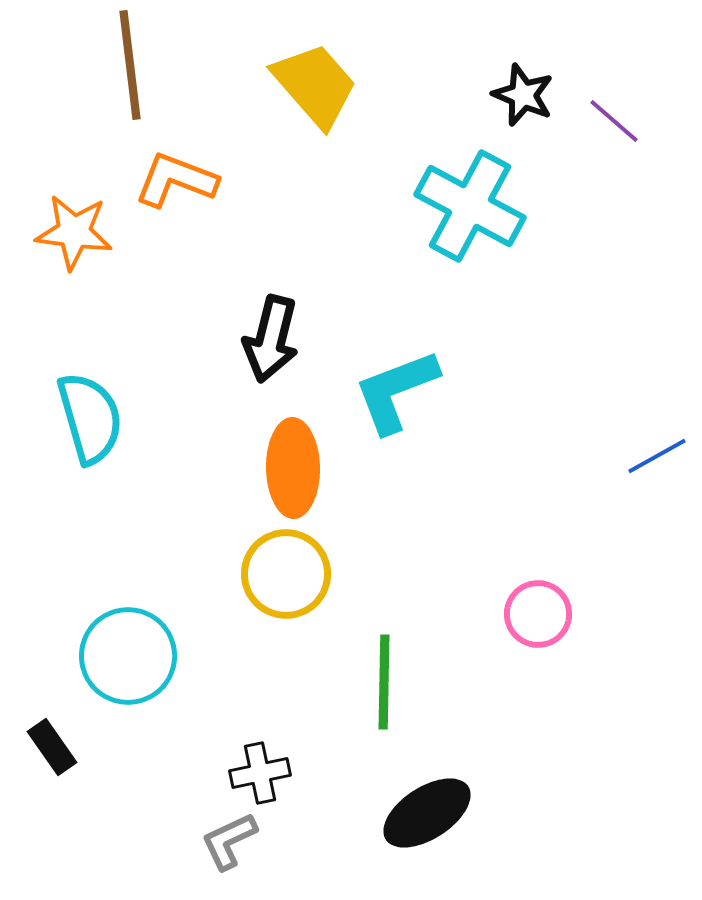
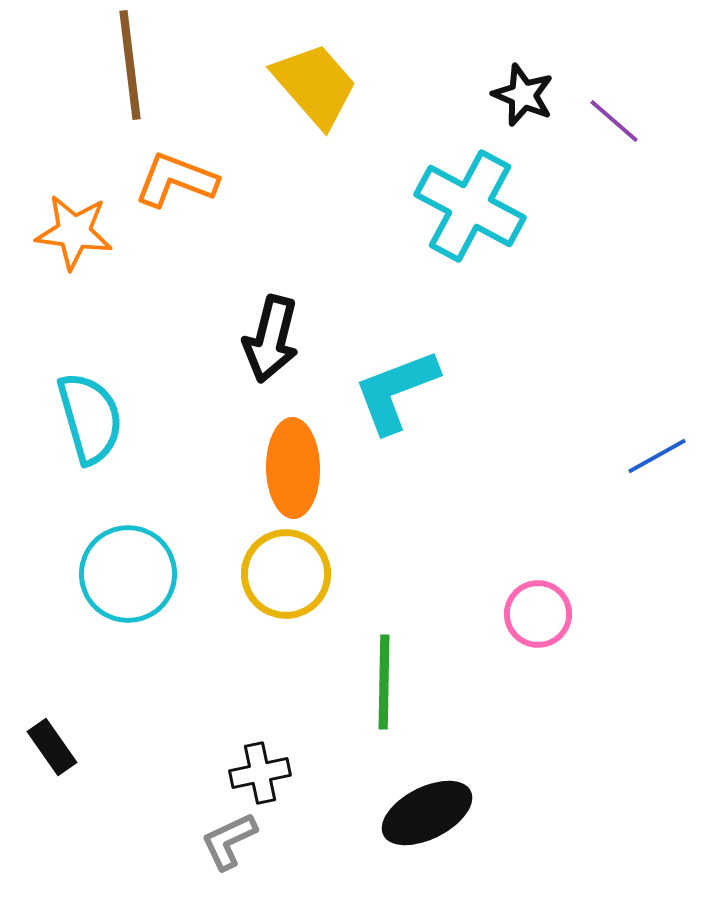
cyan circle: moved 82 px up
black ellipse: rotated 6 degrees clockwise
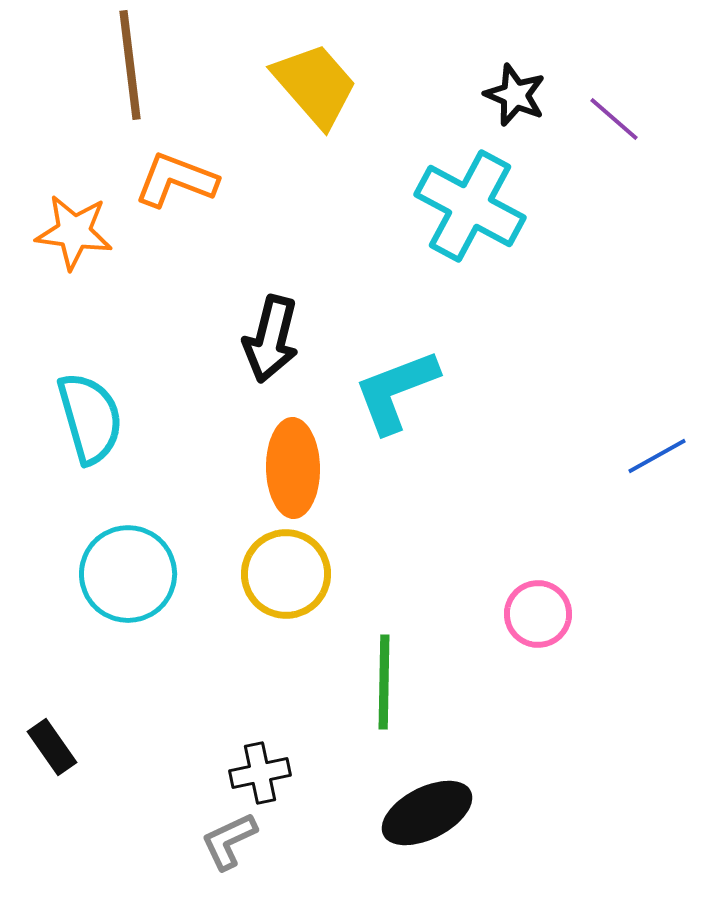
black star: moved 8 px left
purple line: moved 2 px up
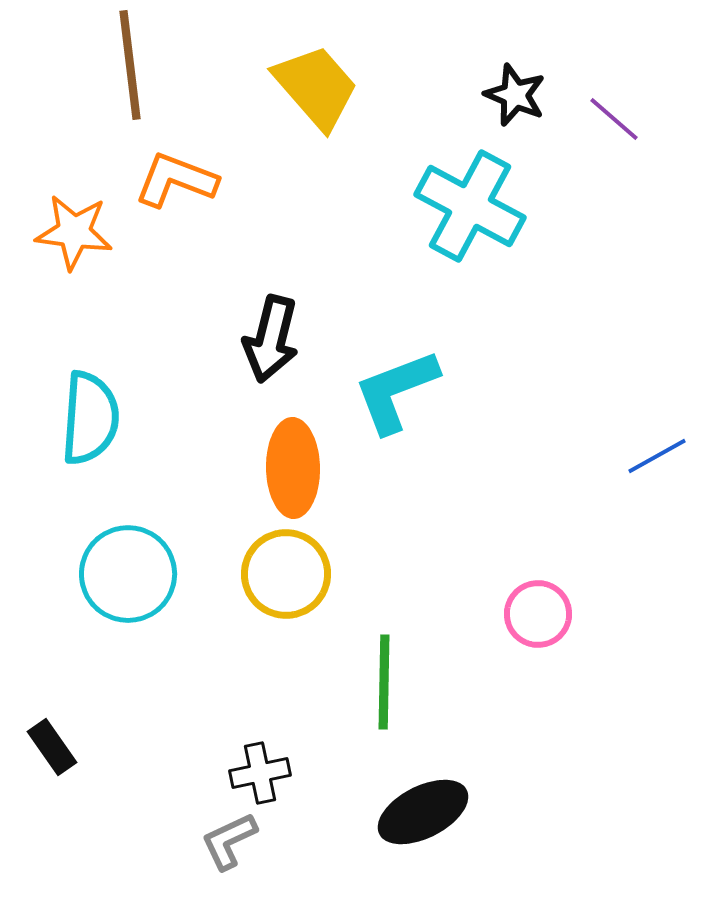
yellow trapezoid: moved 1 px right, 2 px down
cyan semicircle: rotated 20 degrees clockwise
black ellipse: moved 4 px left, 1 px up
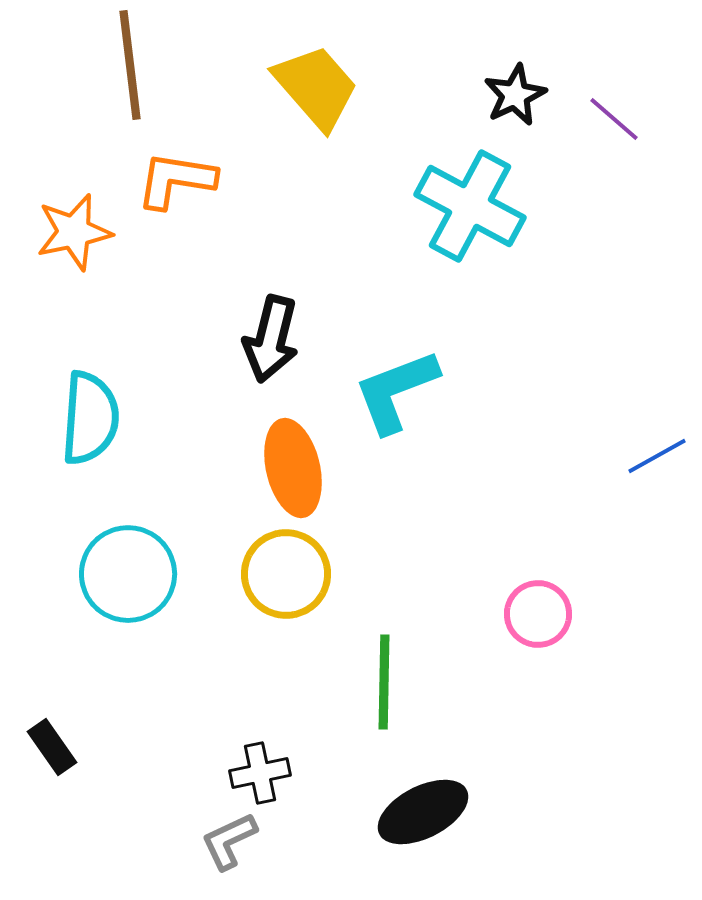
black star: rotated 24 degrees clockwise
orange L-shape: rotated 12 degrees counterclockwise
orange star: rotated 20 degrees counterclockwise
orange ellipse: rotated 12 degrees counterclockwise
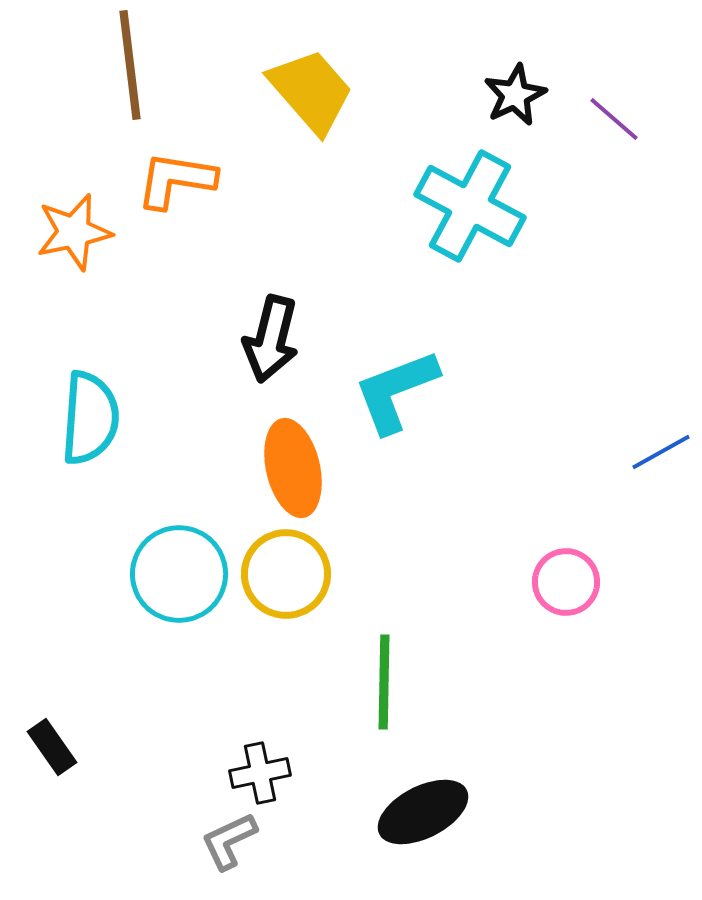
yellow trapezoid: moved 5 px left, 4 px down
blue line: moved 4 px right, 4 px up
cyan circle: moved 51 px right
pink circle: moved 28 px right, 32 px up
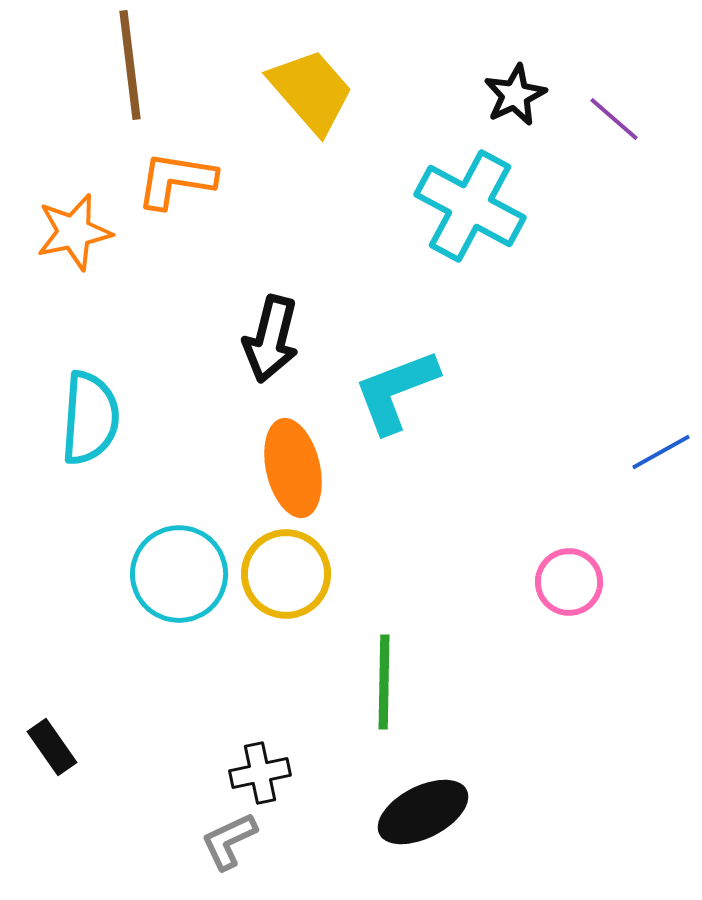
pink circle: moved 3 px right
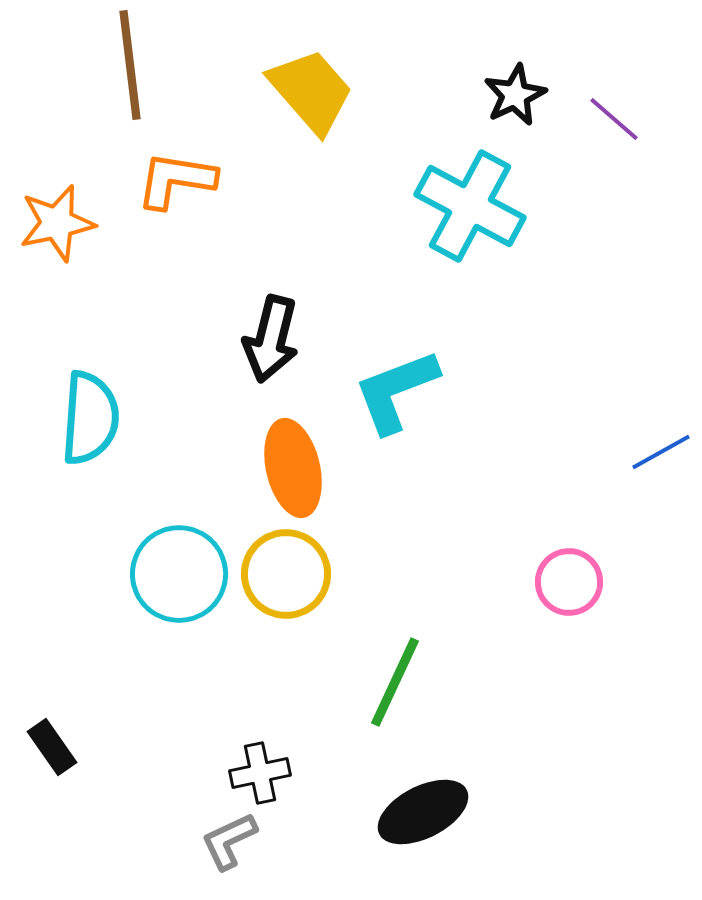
orange star: moved 17 px left, 9 px up
green line: moved 11 px right; rotated 24 degrees clockwise
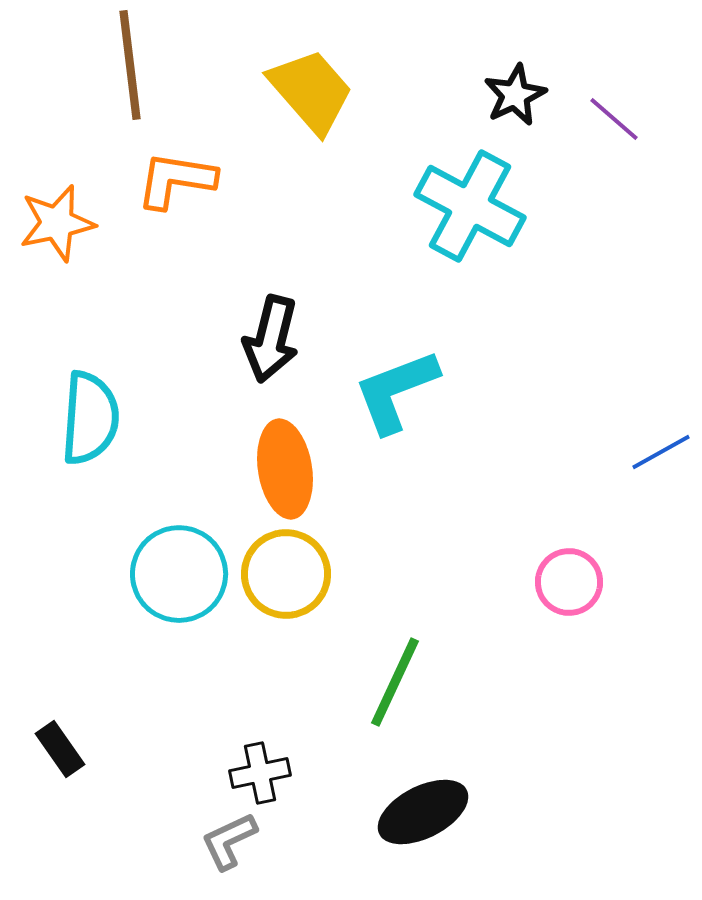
orange ellipse: moved 8 px left, 1 px down; rotated 4 degrees clockwise
black rectangle: moved 8 px right, 2 px down
